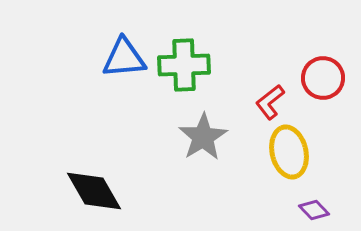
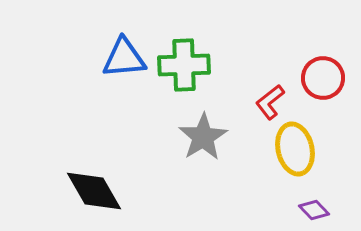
yellow ellipse: moved 6 px right, 3 px up
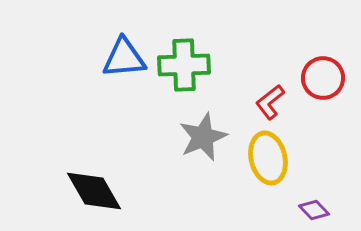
gray star: rotated 9 degrees clockwise
yellow ellipse: moved 27 px left, 9 px down
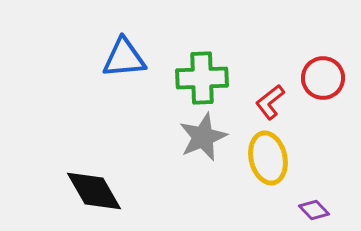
green cross: moved 18 px right, 13 px down
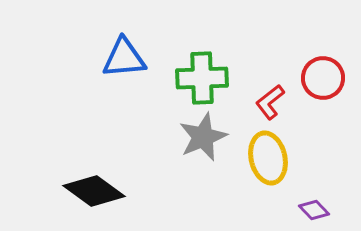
black diamond: rotated 24 degrees counterclockwise
